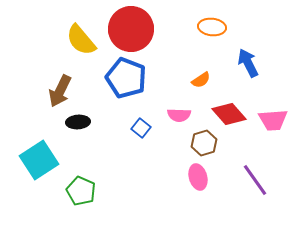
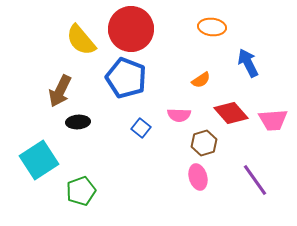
red diamond: moved 2 px right, 1 px up
green pentagon: rotated 28 degrees clockwise
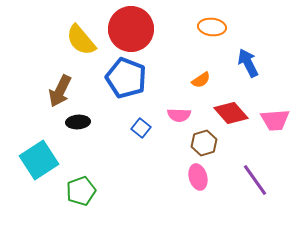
pink trapezoid: moved 2 px right
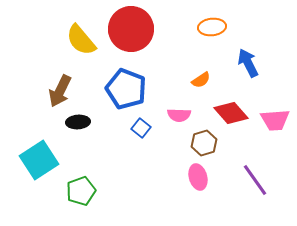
orange ellipse: rotated 12 degrees counterclockwise
blue pentagon: moved 11 px down
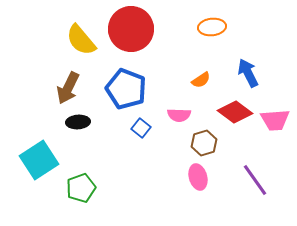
blue arrow: moved 10 px down
brown arrow: moved 8 px right, 3 px up
red diamond: moved 4 px right, 1 px up; rotated 12 degrees counterclockwise
green pentagon: moved 3 px up
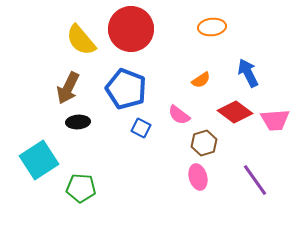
pink semicircle: rotated 35 degrees clockwise
blue square: rotated 12 degrees counterclockwise
green pentagon: rotated 24 degrees clockwise
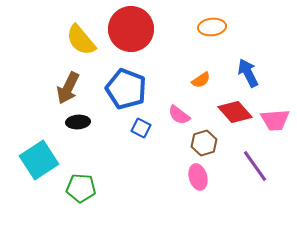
red diamond: rotated 12 degrees clockwise
purple line: moved 14 px up
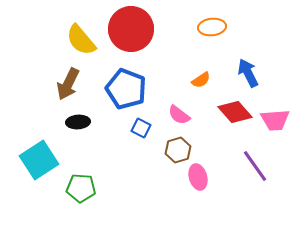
brown arrow: moved 4 px up
brown hexagon: moved 26 px left, 7 px down
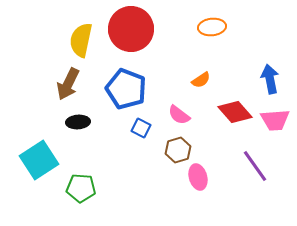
yellow semicircle: rotated 52 degrees clockwise
blue arrow: moved 22 px right, 6 px down; rotated 16 degrees clockwise
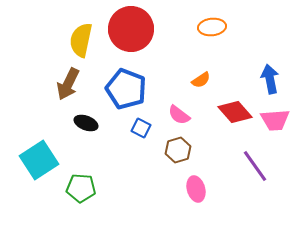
black ellipse: moved 8 px right, 1 px down; rotated 25 degrees clockwise
pink ellipse: moved 2 px left, 12 px down
